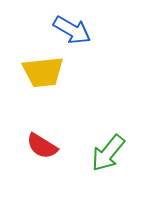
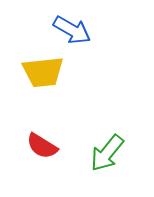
green arrow: moved 1 px left
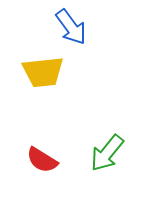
blue arrow: moved 1 px left, 3 px up; rotated 24 degrees clockwise
red semicircle: moved 14 px down
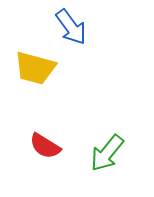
yellow trapezoid: moved 8 px left, 4 px up; rotated 21 degrees clockwise
red semicircle: moved 3 px right, 14 px up
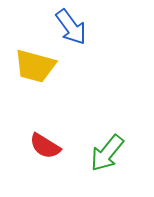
yellow trapezoid: moved 2 px up
